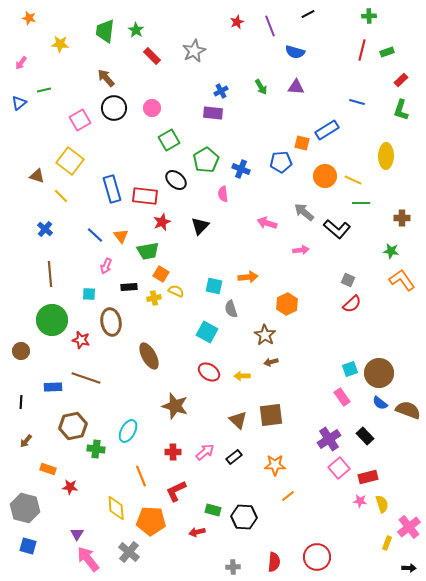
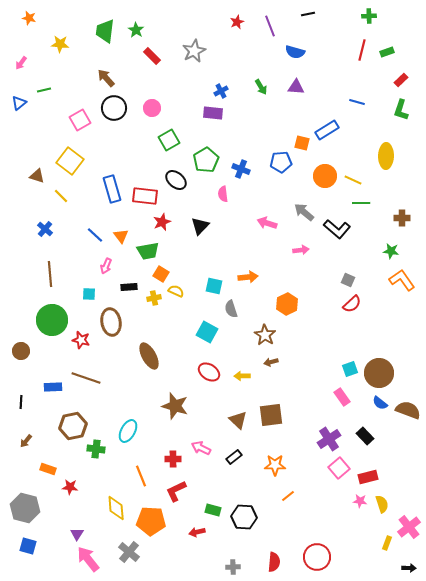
black line at (308, 14): rotated 16 degrees clockwise
red cross at (173, 452): moved 7 px down
pink arrow at (205, 452): moved 4 px left, 4 px up; rotated 114 degrees counterclockwise
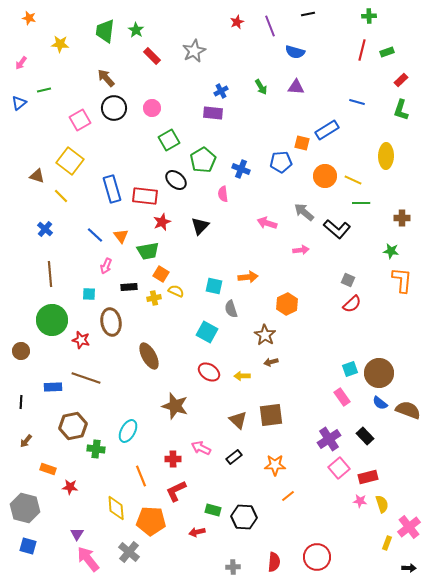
green pentagon at (206, 160): moved 3 px left
orange L-shape at (402, 280): rotated 40 degrees clockwise
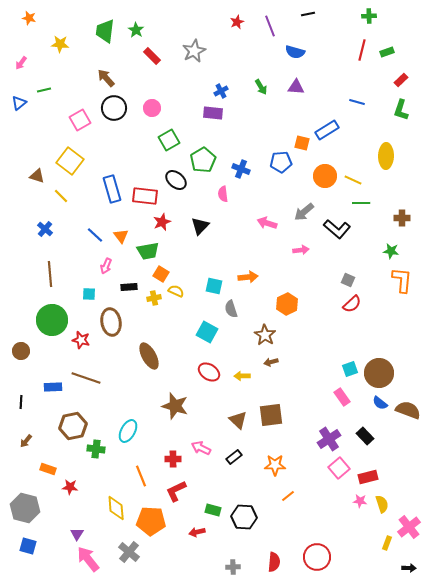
gray arrow at (304, 212): rotated 80 degrees counterclockwise
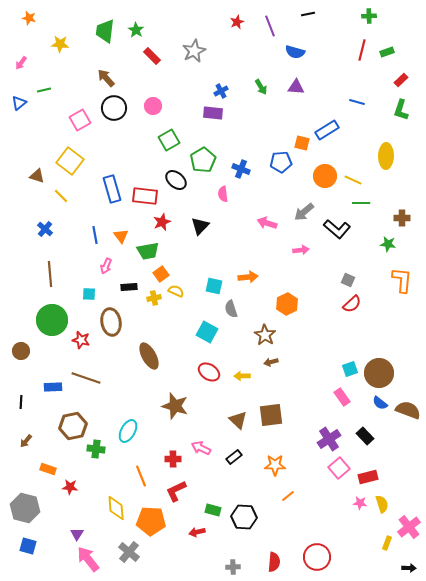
pink circle at (152, 108): moved 1 px right, 2 px up
blue line at (95, 235): rotated 36 degrees clockwise
green star at (391, 251): moved 3 px left, 7 px up
orange square at (161, 274): rotated 21 degrees clockwise
pink star at (360, 501): moved 2 px down
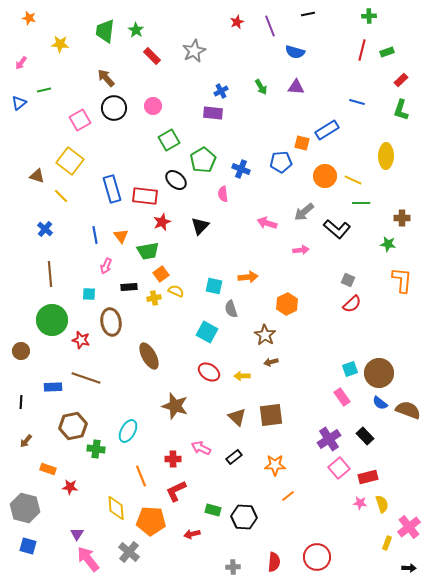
brown triangle at (238, 420): moved 1 px left, 3 px up
red arrow at (197, 532): moved 5 px left, 2 px down
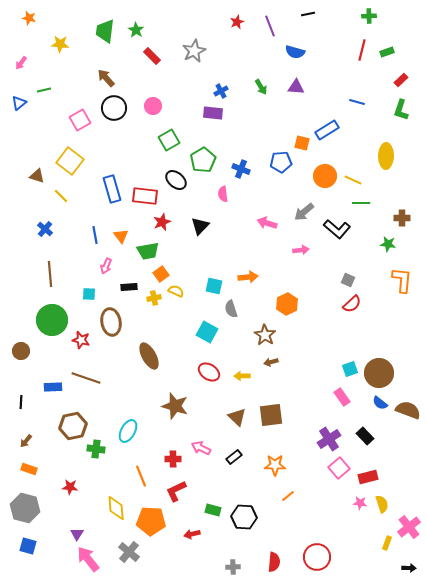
orange rectangle at (48, 469): moved 19 px left
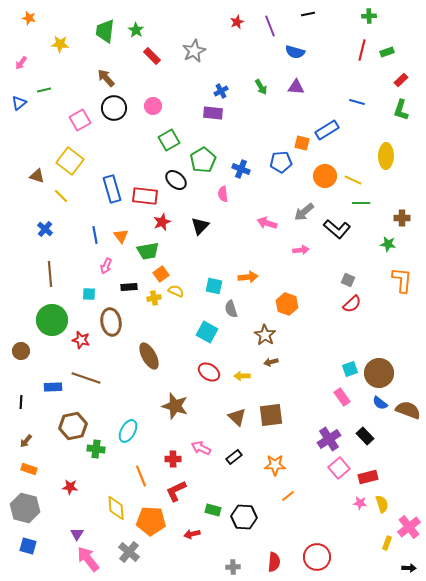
orange hexagon at (287, 304): rotated 15 degrees counterclockwise
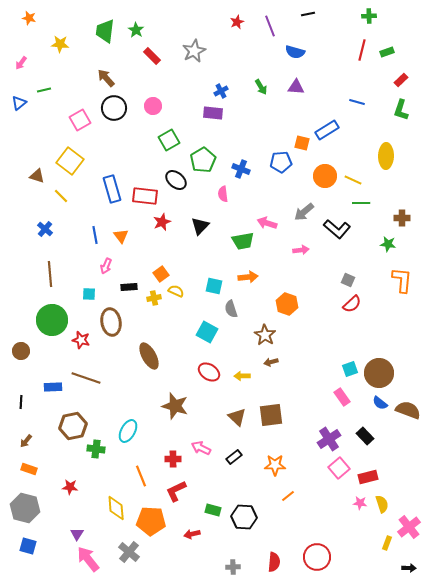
green trapezoid at (148, 251): moved 95 px right, 10 px up
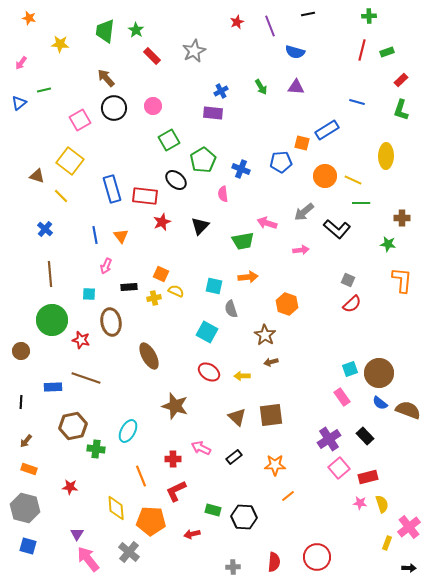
orange square at (161, 274): rotated 28 degrees counterclockwise
